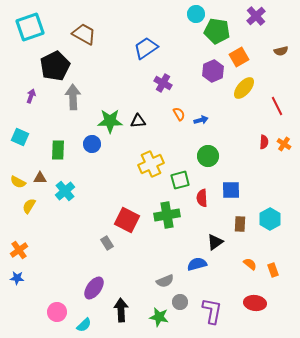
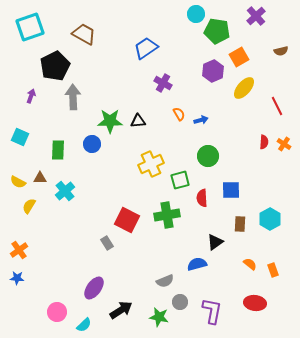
black arrow at (121, 310): rotated 60 degrees clockwise
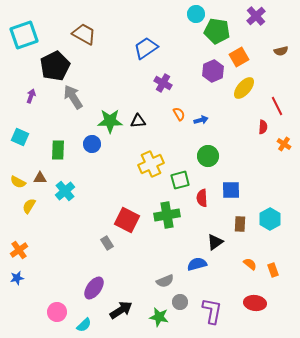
cyan square at (30, 27): moved 6 px left, 8 px down
gray arrow at (73, 97): rotated 30 degrees counterclockwise
red semicircle at (264, 142): moved 1 px left, 15 px up
blue star at (17, 278): rotated 16 degrees counterclockwise
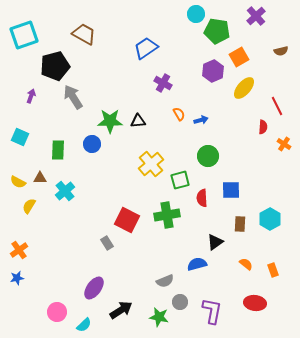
black pentagon at (55, 66): rotated 12 degrees clockwise
yellow cross at (151, 164): rotated 15 degrees counterclockwise
orange semicircle at (250, 264): moved 4 px left
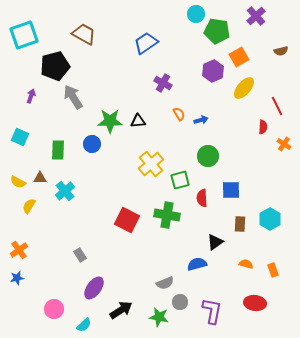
blue trapezoid at (146, 48): moved 5 px up
green cross at (167, 215): rotated 20 degrees clockwise
gray rectangle at (107, 243): moved 27 px left, 12 px down
orange semicircle at (246, 264): rotated 24 degrees counterclockwise
gray semicircle at (165, 281): moved 2 px down
pink circle at (57, 312): moved 3 px left, 3 px up
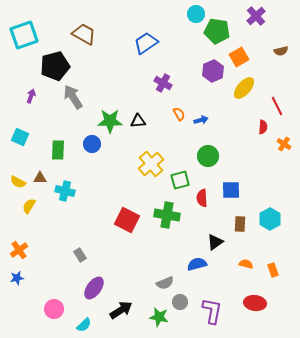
cyan cross at (65, 191): rotated 36 degrees counterclockwise
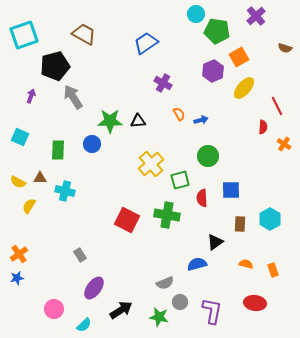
brown semicircle at (281, 51): moved 4 px right, 3 px up; rotated 32 degrees clockwise
orange cross at (19, 250): moved 4 px down
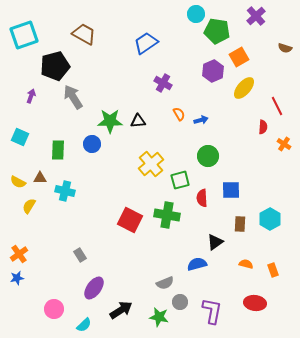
red square at (127, 220): moved 3 px right
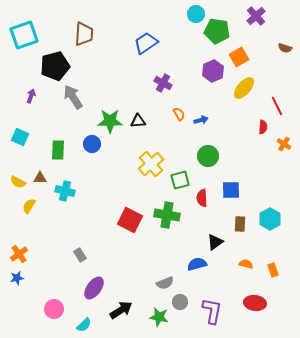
brown trapezoid at (84, 34): rotated 65 degrees clockwise
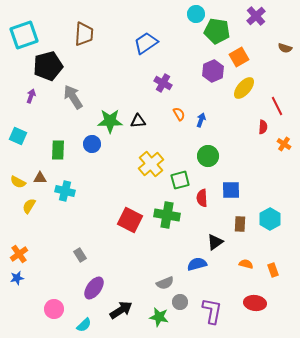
black pentagon at (55, 66): moved 7 px left
blue arrow at (201, 120): rotated 56 degrees counterclockwise
cyan square at (20, 137): moved 2 px left, 1 px up
